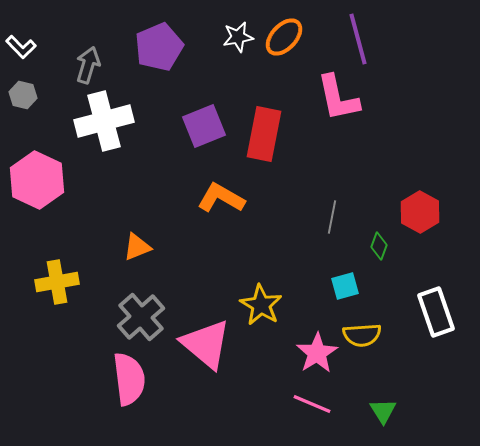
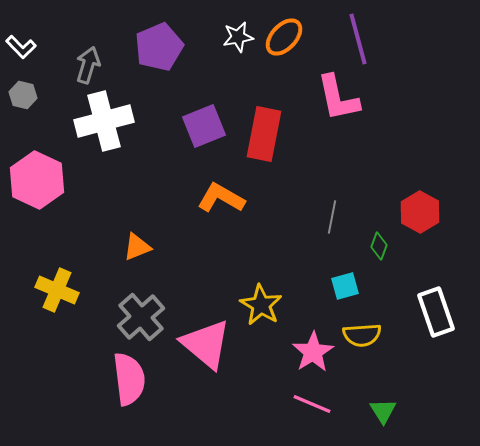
yellow cross: moved 8 px down; rotated 33 degrees clockwise
pink star: moved 4 px left, 1 px up
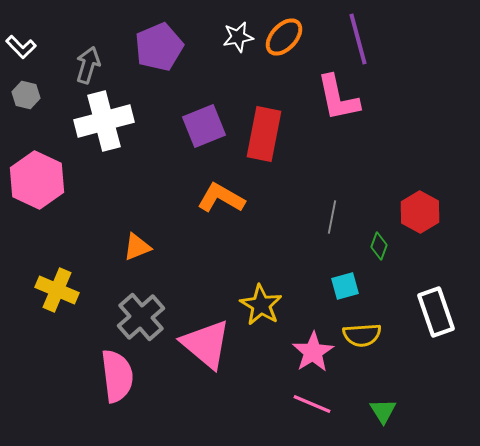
gray hexagon: moved 3 px right
pink semicircle: moved 12 px left, 3 px up
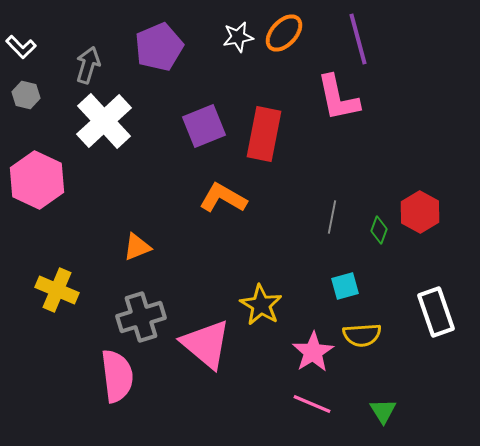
orange ellipse: moved 4 px up
white cross: rotated 28 degrees counterclockwise
orange L-shape: moved 2 px right
green diamond: moved 16 px up
gray cross: rotated 24 degrees clockwise
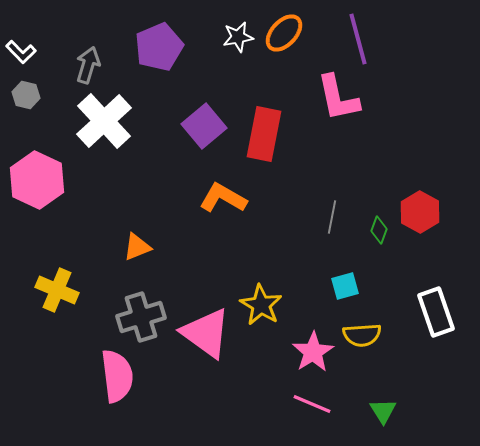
white L-shape: moved 5 px down
purple square: rotated 18 degrees counterclockwise
pink triangle: moved 11 px up; rotated 4 degrees counterclockwise
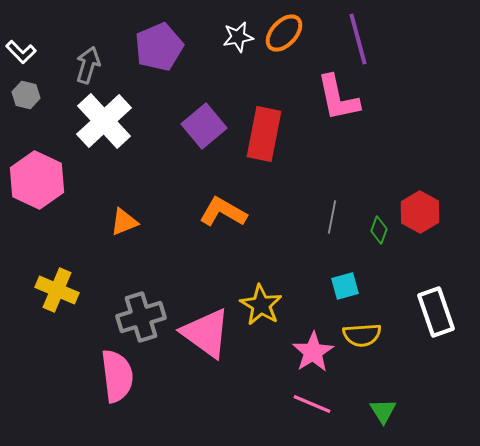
orange L-shape: moved 14 px down
orange triangle: moved 13 px left, 25 px up
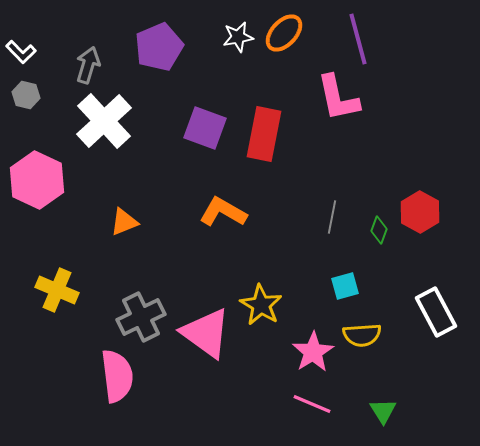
purple square: moved 1 px right, 2 px down; rotated 30 degrees counterclockwise
white rectangle: rotated 9 degrees counterclockwise
gray cross: rotated 9 degrees counterclockwise
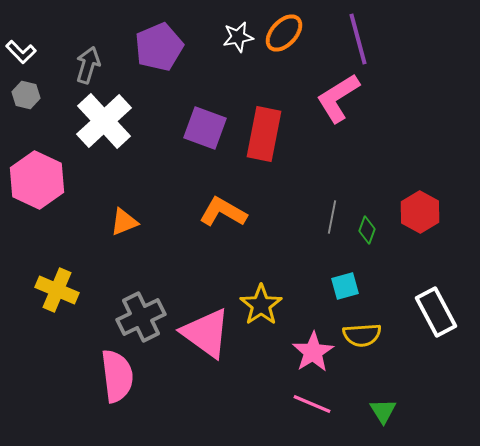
pink L-shape: rotated 70 degrees clockwise
green diamond: moved 12 px left
yellow star: rotated 6 degrees clockwise
